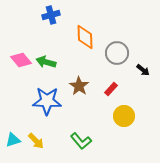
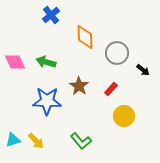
blue cross: rotated 24 degrees counterclockwise
pink diamond: moved 6 px left, 2 px down; rotated 15 degrees clockwise
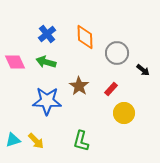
blue cross: moved 4 px left, 19 px down
yellow circle: moved 3 px up
green L-shape: rotated 55 degrees clockwise
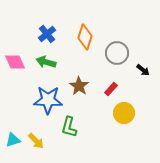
orange diamond: rotated 20 degrees clockwise
blue star: moved 1 px right, 1 px up
green L-shape: moved 12 px left, 14 px up
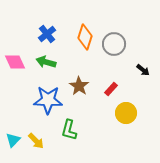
gray circle: moved 3 px left, 9 px up
yellow circle: moved 2 px right
green L-shape: moved 3 px down
cyan triangle: rotated 28 degrees counterclockwise
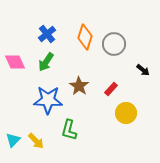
green arrow: rotated 72 degrees counterclockwise
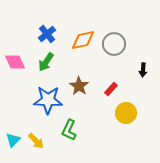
orange diamond: moved 2 px left, 3 px down; rotated 60 degrees clockwise
black arrow: rotated 56 degrees clockwise
green L-shape: rotated 10 degrees clockwise
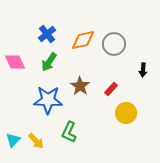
green arrow: moved 3 px right
brown star: moved 1 px right
green L-shape: moved 2 px down
